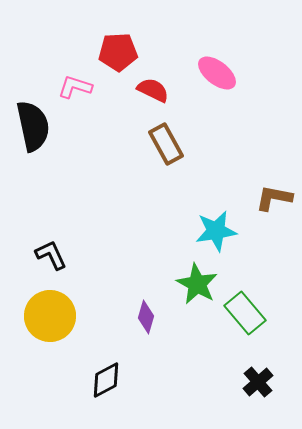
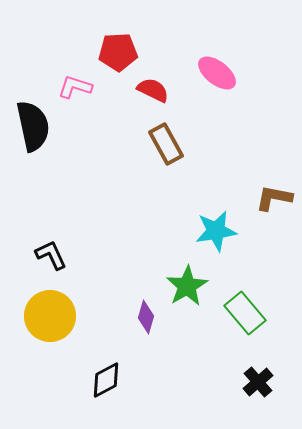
green star: moved 10 px left, 2 px down; rotated 12 degrees clockwise
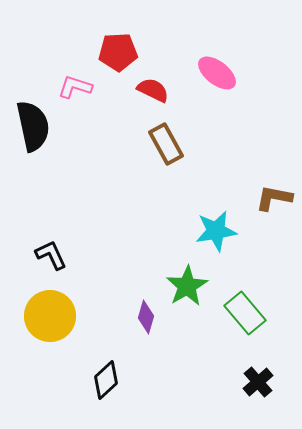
black diamond: rotated 15 degrees counterclockwise
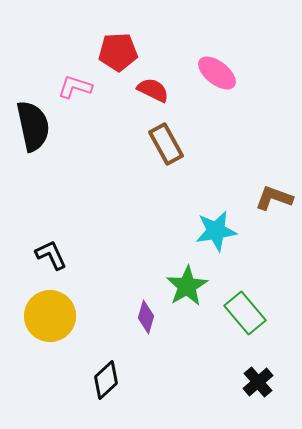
brown L-shape: rotated 9 degrees clockwise
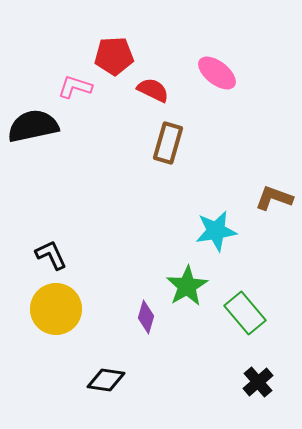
red pentagon: moved 4 px left, 4 px down
black semicircle: rotated 90 degrees counterclockwise
brown rectangle: moved 2 px right, 1 px up; rotated 45 degrees clockwise
yellow circle: moved 6 px right, 7 px up
black diamond: rotated 51 degrees clockwise
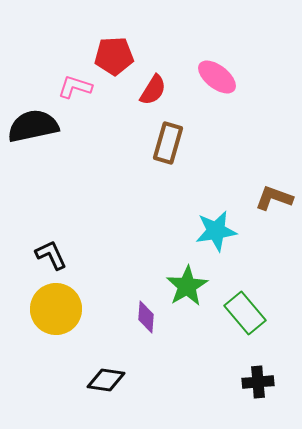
pink ellipse: moved 4 px down
red semicircle: rotated 96 degrees clockwise
purple diamond: rotated 12 degrees counterclockwise
black cross: rotated 36 degrees clockwise
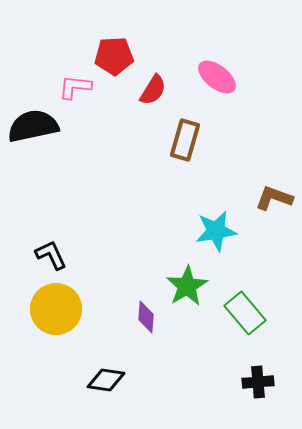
pink L-shape: rotated 12 degrees counterclockwise
brown rectangle: moved 17 px right, 3 px up
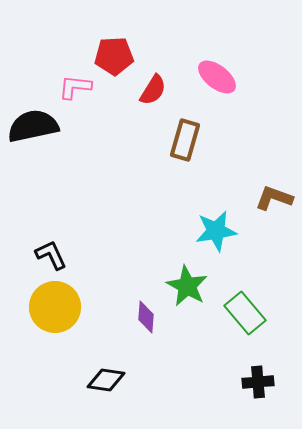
green star: rotated 12 degrees counterclockwise
yellow circle: moved 1 px left, 2 px up
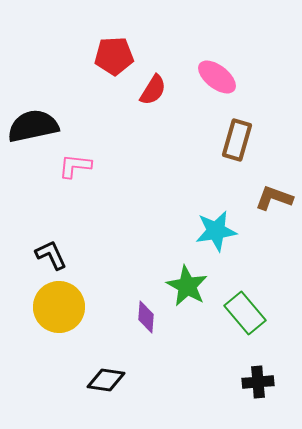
pink L-shape: moved 79 px down
brown rectangle: moved 52 px right
yellow circle: moved 4 px right
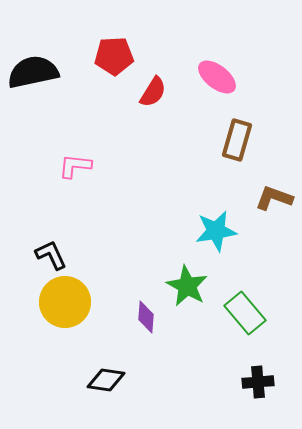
red semicircle: moved 2 px down
black semicircle: moved 54 px up
yellow circle: moved 6 px right, 5 px up
